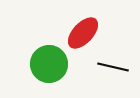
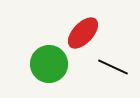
black line: rotated 12 degrees clockwise
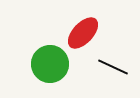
green circle: moved 1 px right
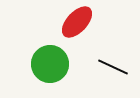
red ellipse: moved 6 px left, 11 px up
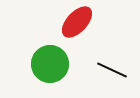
black line: moved 1 px left, 3 px down
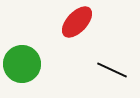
green circle: moved 28 px left
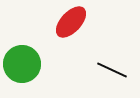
red ellipse: moved 6 px left
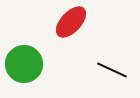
green circle: moved 2 px right
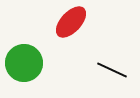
green circle: moved 1 px up
